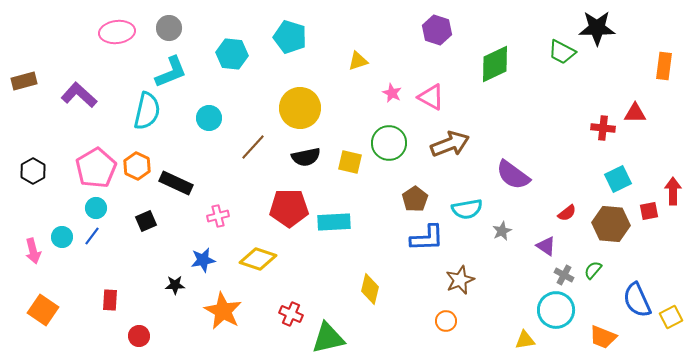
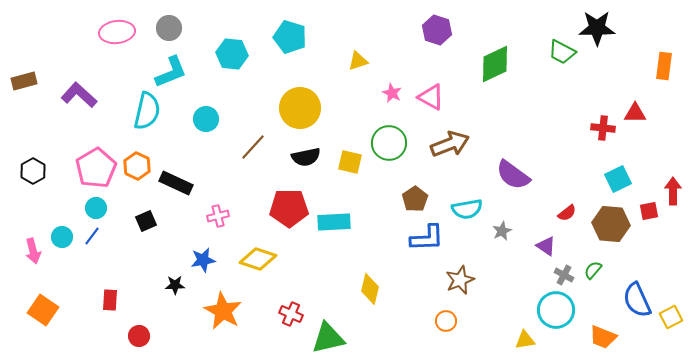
cyan circle at (209, 118): moved 3 px left, 1 px down
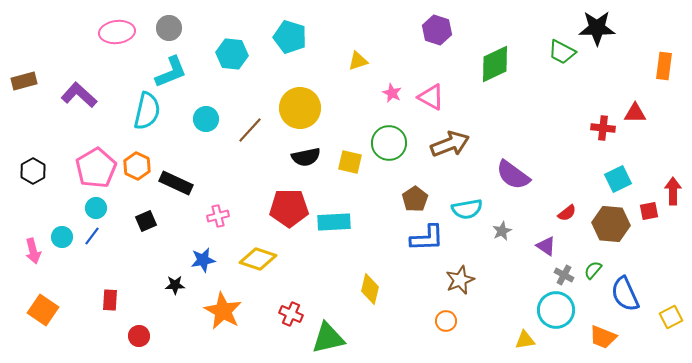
brown line at (253, 147): moved 3 px left, 17 px up
blue semicircle at (637, 300): moved 12 px left, 6 px up
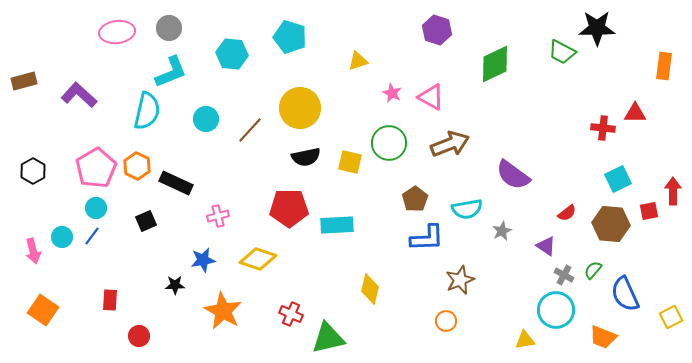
cyan rectangle at (334, 222): moved 3 px right, 3 px down
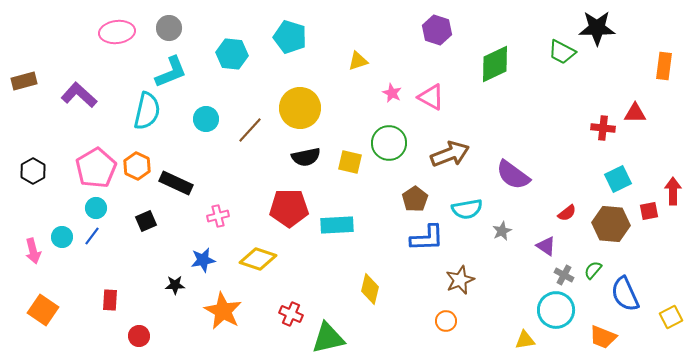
brown arrow at (450, 144): moved 10 px down
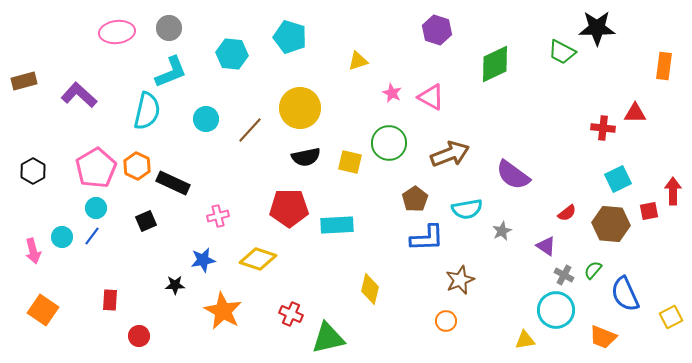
black rectangle at (176, 183): moved 3 px left
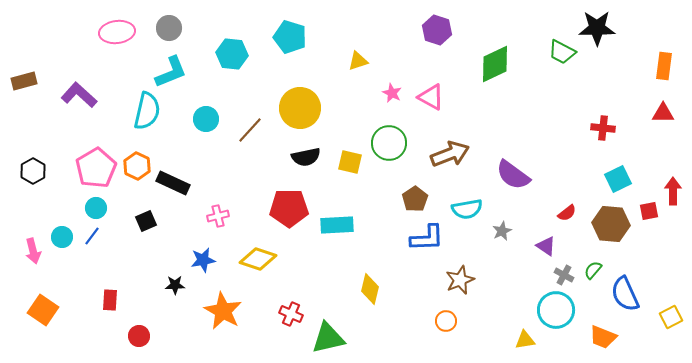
red triangle at (635, 113): moved 28 px right
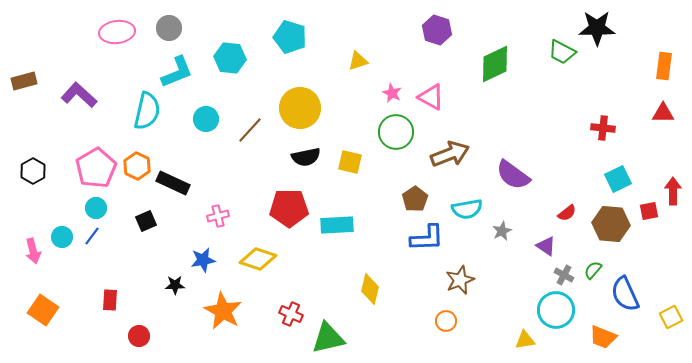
cyan hexagon at (232, 54): moved 2 px left, 4 px down
cyan L-shape at (171, 72): moved 6 px right
green circle at (389, 143): moved 7 px right, 11 px up
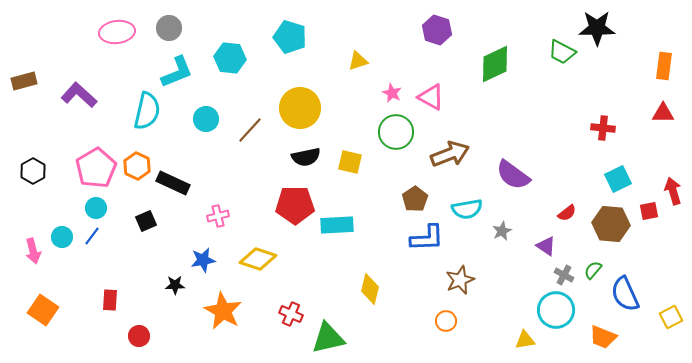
red arrow at (673, 191): rotated 16 degrees counterclockwise
red pentagon at (289, 208): moved 6 px right, 3 px up
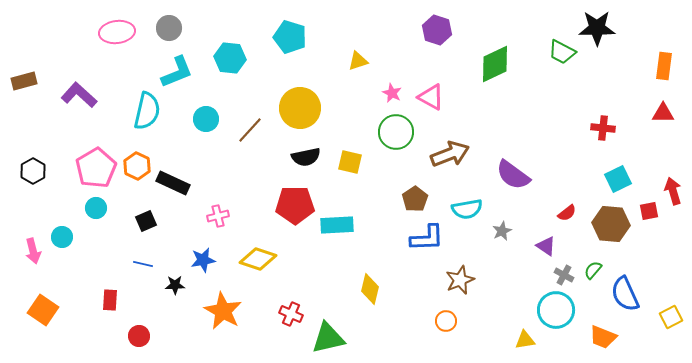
blue line at (92, 236): moved 51 px right, 28 px down; rotated 66 degrees clockwise
